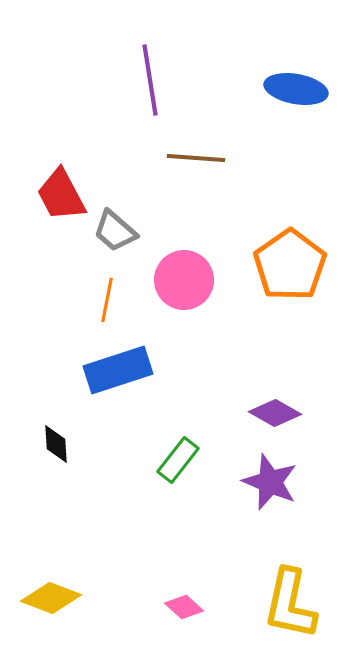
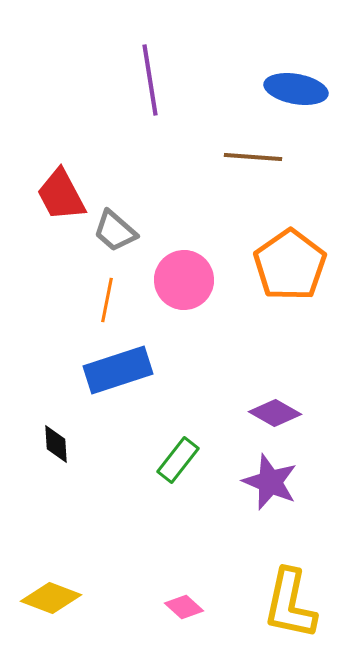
brown line: moved 57 px right, 1 px up
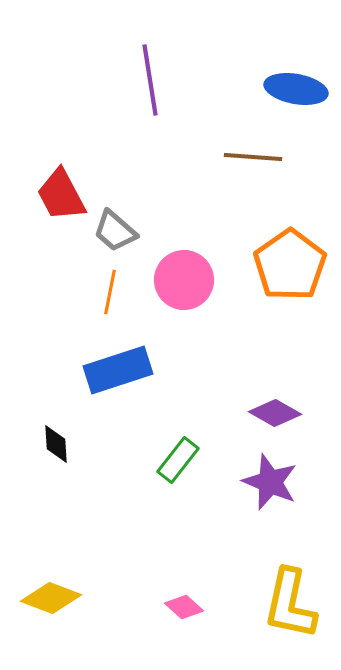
orange line: moved 3 px right, 8 px up
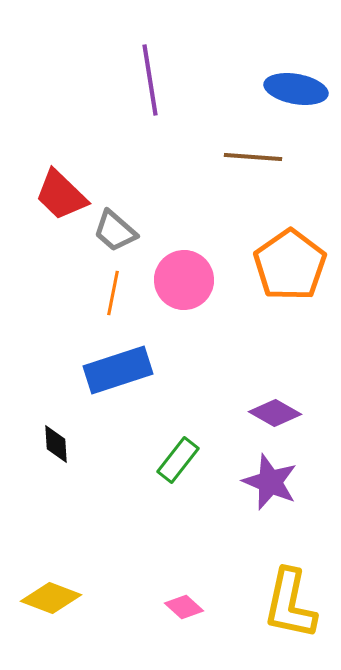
red trapezoid: rotated 18 degrees counterclockwise
orange line: moved 3 px right, 1 px down
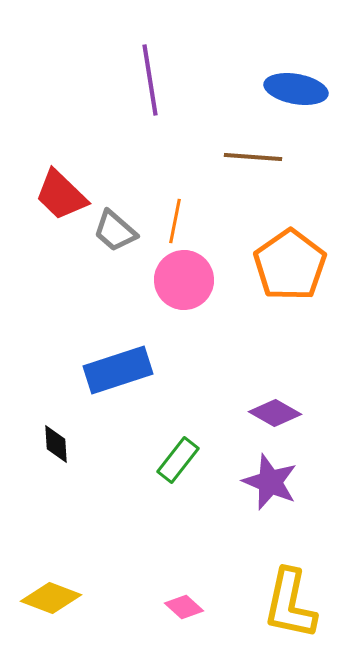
orange line: moved 62 px right, 72 px up
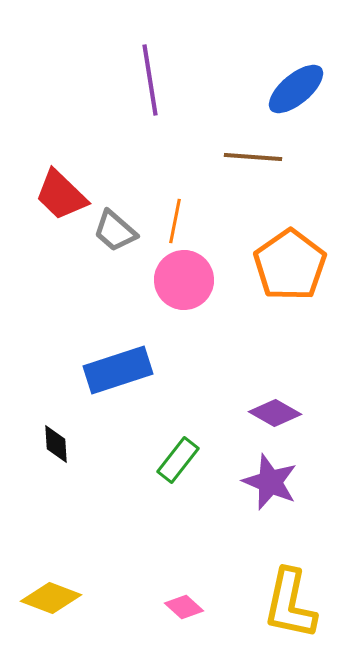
blue ellipse: rotated 50 degrees counterclockwise
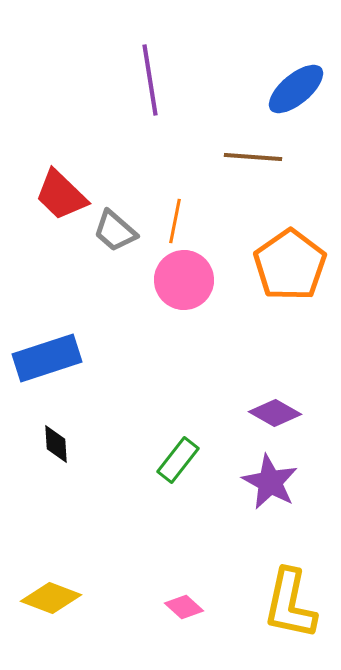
blue rectangle: moved 71 px left, 12 px up
purple star: rotated 6 degrees clockwise
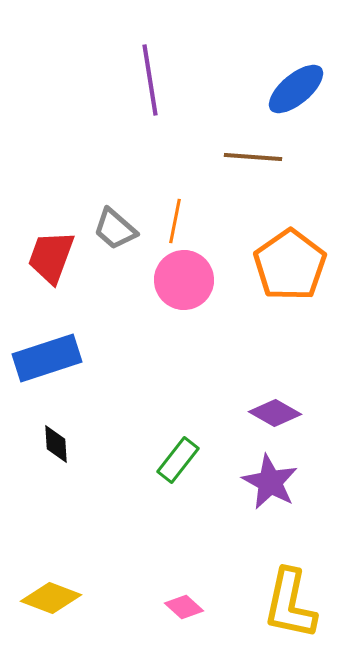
red trapezoid: moved 10 px left, 62 px down; rotated 66 degrees clockwise
gray trapezoid: moved 2 px up
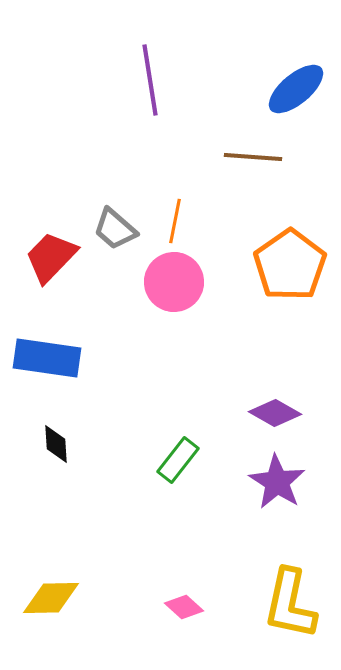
red trapezoid: rotated 24 degrees clockwise
pink circle: moved 10 px left, 2 px down
blue rectangle: rotated 26 degrees clockwise
purple star: moved 7 px right; rotated 4 degrees clockwise
yellow diamond: rotated 22 degrees counterclockwise
